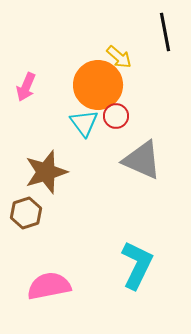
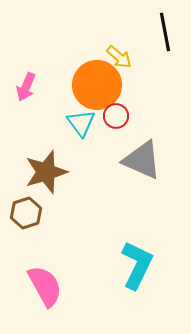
orange circle: moved 1 px left
cyan triangle: moved 3 px left
pink semicircle: moved 4 px left; rotated 72 degrees clockwise
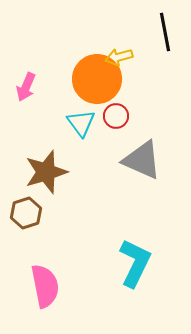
yellow arrow: rotated 124 degrees clockwise
orange circle: moved 6 px up
cyan L-shape: moved 2 px left, 2 px up
pink semicircle: rotated 18 degrees clockwise
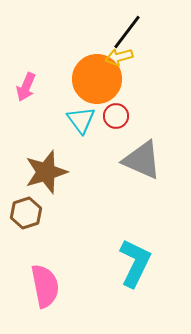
black line: moved 38 px left; rotated 48 degrees clockwise
cyan triangle: moved 3 px up
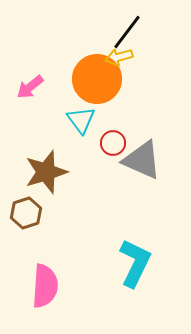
pink arrow: moved 4 px right; rotated 28 degrees clockwise
red circle: moved 3 px left, 27 px down
pink semicircle: rotated 15 degrees clockwise
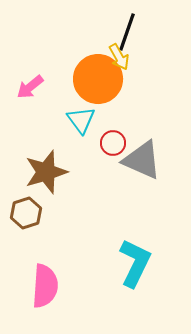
black line: rotated 18 degrees counterclockwise
yellow arrow: rotated 104 degrees counterclockwise
orange circle: moved 1 px right
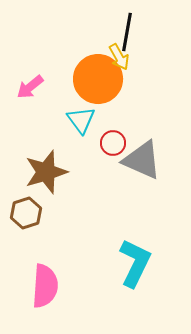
black line: rotated 9 degrees counterclockwise
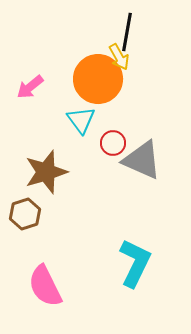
brown hexagon: moved 1 px left, 1 px down
pink semicircle: rotated 150 degrees clockwise
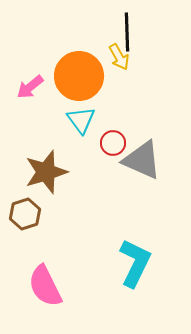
black line: rotated 12 degrees counterclockwise
orange circle: moved 19 px left, 3 px up
